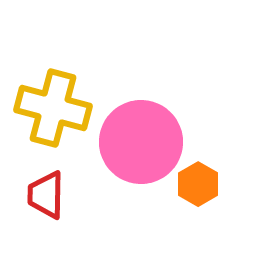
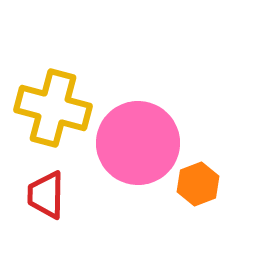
pink circle: moved 3 px left, 1 px down
orange hexagon: rotated 9 degrees clockwise
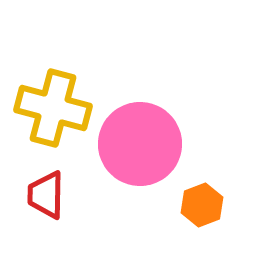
pink circle: moved 2 px right, 1 px down
orange hexagon: moved 4 px right, 21 px down
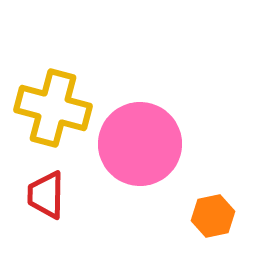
orange hexagon: moved 11 px right, 11 px down; rotated 9 degrees clockwise
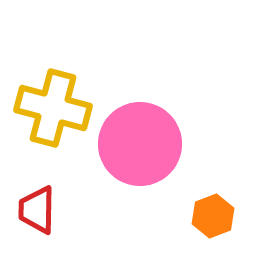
red trapezoid: moved 9 px left, 15 px down
orange hexagon: rotated 9 degrees counterclockwise
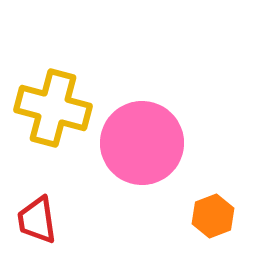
pink circle: moved 2 px right, 1 px up
red trapezoid: moved 10 px down; rotated 9 degrees counterclockwise
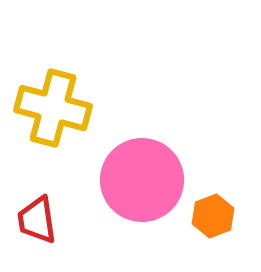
pink circle: moved 37 px down
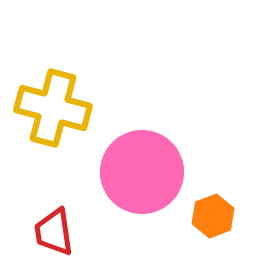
pink circle: moved 8 px up
red trapezoid: moved 17 px right, 12 px down
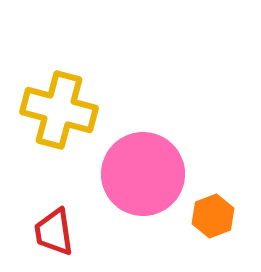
yellow cross: moved 6 px right, 2 px down
pink circle: moved 1 px right, 2 px down
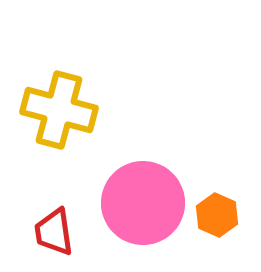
pink circle: moved 29 px down
orange hexagon: moved 4 px right, 1 px up; rotated 15 degrees counterclockwise
